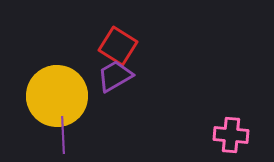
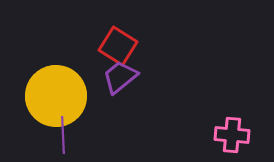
purple trapezoid: moved 5 px right, 1 px down; rotated 9 degrees counterclockwise
yellow circle: moved 1 px left
pink cross: moved 1 px right
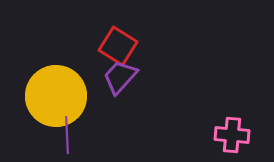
purple trapezoid: rotated 9 degrees counterclockwise
purple line: moved 4 px right
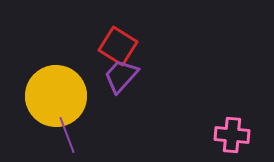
purple trapezoid: moved 1 px right, 1 px up
purple line: rotated 18 degrees counterclockwise
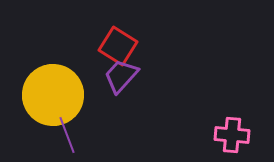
yellow circle: moved 3 px left, 1 px up
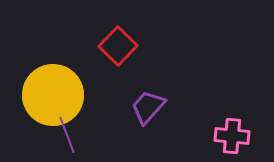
red square: rotated 12 degrees clockwise
purple trapezoid: moved 27 px right, 31 px down
pink cross: moved 1 px down
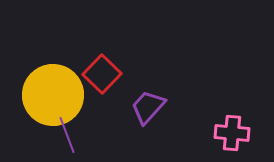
red square: moved 16 px left, 28 px down
pink cross: moved 3 px up
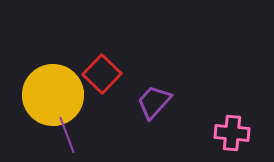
purple trapezoid: moved 6 px right, 5 px up
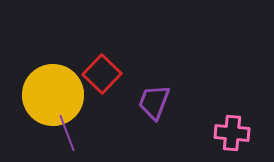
purple trapezoid: rotated 21 degrees counterclockwise
purple line: moved 2 px up
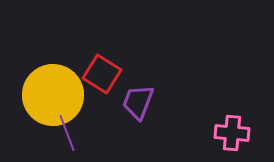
red square: rotated 12 degrees counterclockwise
purple trapezoid: moved 16 px left
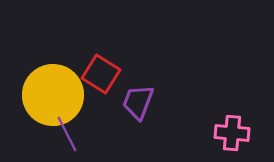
red square: moved 1 px left
purple line: moved 1 px down; rotated 6 degrees counterclockwise
